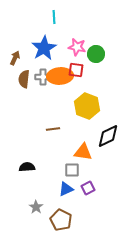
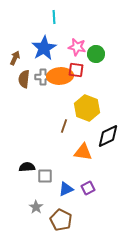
yellow hexagon: moved 2 px down
brown line: moved 11 px right, 3 px up; rotated 64 degrees counterclockwise
gray square: moved 27 px left, 6 px down
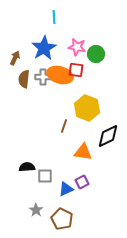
orange ellipse: moved 1 px up; rotated 20 degrees clockwise
purple square: moved 6 px left, 6 px up
gray star: moved 3 px down
brown pentagon: moved 1 px right, 1 px up
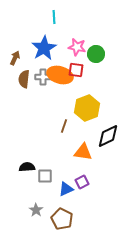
yellow hexagon: rotated 20 degrees clockwise
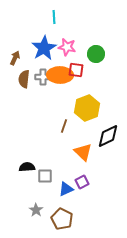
pink star: moved 10 px left
orange ellipse: rotated 15 degrees counterclockwise
orange triangle: rotated 36 degrees clockwise
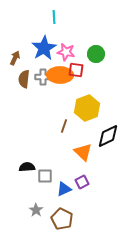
pink star: moved 1 px left, 5 px down
blue triangle: moved 2 px left
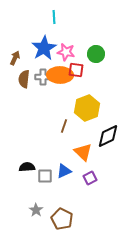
purple square: moved 8 px right, 4 px up
blue triangle: moved 18 px up
